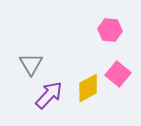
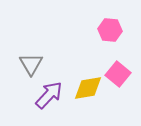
yellow diamond: rotated 20 degrees clockwise
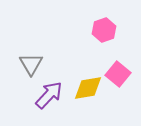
pink hexagon: moved 6 px left; rotated 25 degrees counterclockwise
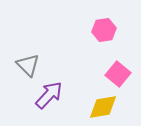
pink hexagon: rotated 10 degrees clockwise
gray triangle: moved 3 px left, 1 px down; rotated 15 degrees counterclockwise
yellow diamond: moved 15 px right, 19 px down
